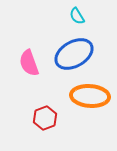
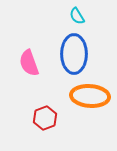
blue ellipse: rotated 60 degrees counterclockwise
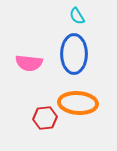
pink semicircle: rotated 64 degrees counterclockwise
orange ellipse: moved 12 px left, 7 px down
red hexagon: rotated 15 degrees clockwise
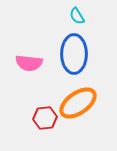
orange ellipse: rotated 39 degrees counterclockwise
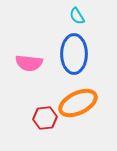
orange ellipse: rotated 9 degrees clockwise
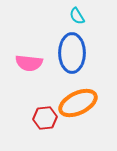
blue ellipse: moved 2 px left, 1 px up
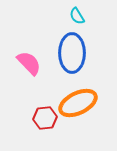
pink semicircle: rotated 140 degrees counterclockwise
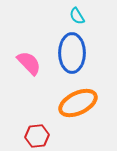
red hexagon: moved 8 px left, 18 px down
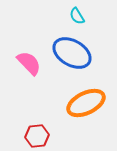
blue ellipse: rotated 60 degrees counterclockwise
orange ellipse: moved 8 px right
